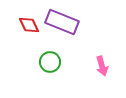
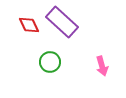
purple rectangle: rotated 20 degrees clockwise
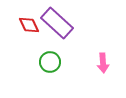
purple rectangle: moved 5 px left, 1 px down
pink arrow: moved 1 px right, 3 px up; rotated 12 degrees clockwise
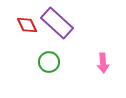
red diamond: moved 2 px left
green circle: moved 1 px left
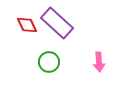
pink arrow: moved 4 px left, 1 px up
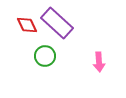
green circle: moved 4 px left, 6 px up
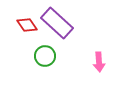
red diamond: rotated 10 degrees counterclockwise
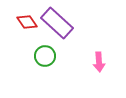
red diamond: moved 3 px up
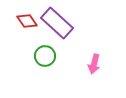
red diamond: moved 1 px up
pink arrow: moved 5 px left, 2 px down; rotated 18 degrees clockwise
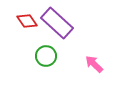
green circle: moved 1 px right
pink arrow: rotated 120 degrees clockwise
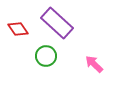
red diamond: moved 9 px left, 8 px down
